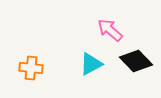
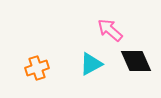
black diamond: rotated 20 degrees clockwise
orange cross: moved 6 px right; rotated 25 degrees counterclockwise
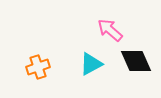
orange cross: moved 1 px right, 1 px up
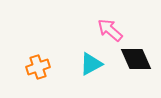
black diamond: moved 2 px up
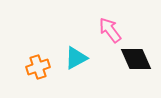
pink arrow: rotated 12 degrees clockwise
cyan triangle: moved 15 px left, 6 px up
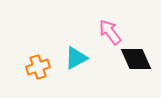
pink arrow: moved 2 px down
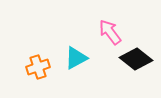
black diamond: rotated 28 degrees counterclockwise
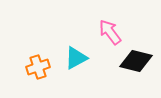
black diamond: moved 2 px down; rotated 24 degrees counterclockwise
